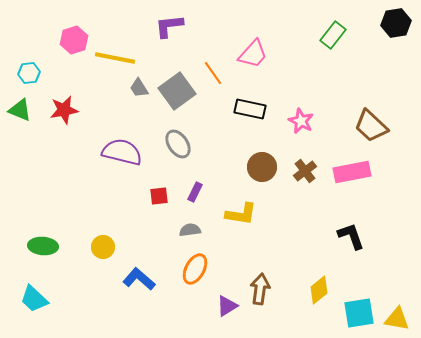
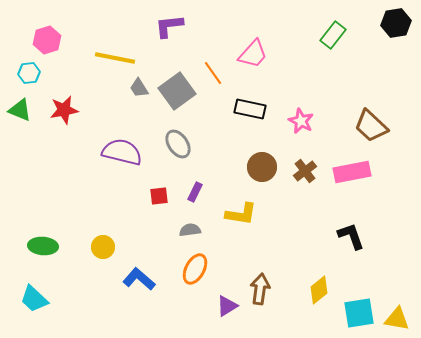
pink hexagon: moved 27 px left
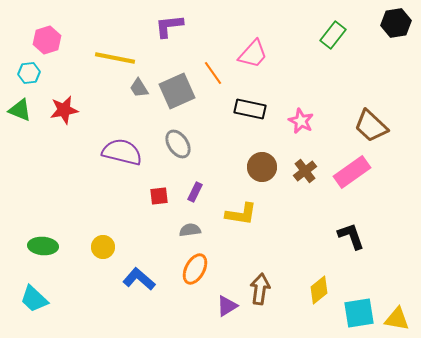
gray square: rotated 12 degrees clockwise
pink rectangle: rotated 24 degrees counterclockwise
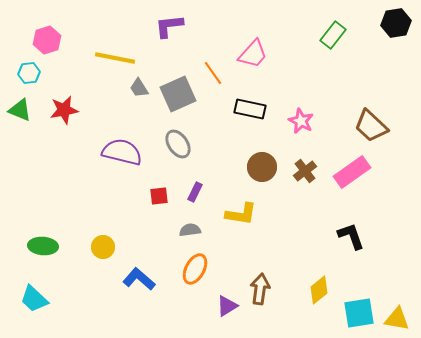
gray square: moved 1 px right, 3 px down
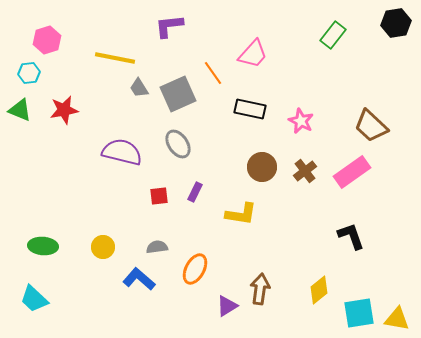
gray semicircle: moved 33 px left, 17 px down
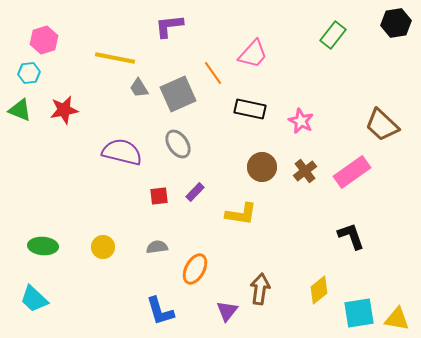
pink hexagon: moved 3 px left
brown trapezoid: moved 11 px right, 1 px up
purple rectangle: rotated 18 degrees clockwise
blue L-shape: moved 21 px right, 32 px down; rotated 148 degrees counterclockwise
purple triangle: moved 5 px down; rotated 20 degrees counterclockwise
